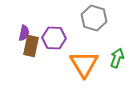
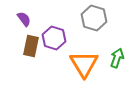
purple semicircle: moved 14 px up; rotated 49 degrees counterclockwise
purple hexagon: rotated 15 degrees clockwise
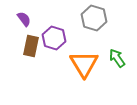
green arrow: rotated 54 degrees counterclockwise
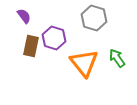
purple semicircle: moved 3 px up
orange triangle: moved 1 px up; rotated 8 degrees counterclockwise
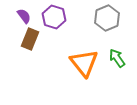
gray hexagon: moved 13 px right; rotated 20 degrees clockwise
purple hexagon: moved 21 px up
brown rectangle: moved 1 px left, 7 px up; rotated 10 degrees clockwise
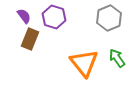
gray hexagon: moved 2 px right
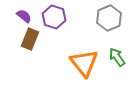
purple semicircle: rotated 14 degrees counterclockwise
green arrow: moved 1 px up
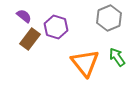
purple hexagon: moved 2 px right, 10 px down
brown rectangle: rotated 15 degrees clockwise
orange triangle: moved 1 px right
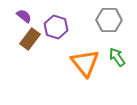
gray hexagon: moved 2 px down; rotated 25 degrees clockwise
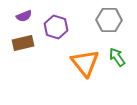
purple semicircle: rotated 119 degrees clockwise
brown rectangle: moved 7 px left, 4 px down; rotated 40 degrees clockwise
